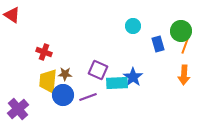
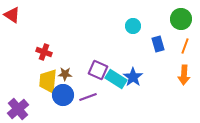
green circle: moved 12 px up
cyan rectangle: moved 1 px left, 4 px up; rotated 35 degrees clockwise
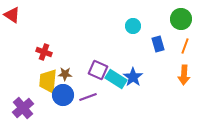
purple cross: moved 5 px right, 1 px up
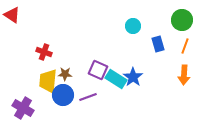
green circle: moved 1 px right, 1 px down
purple cross: rotated 20 degrees counterclockwise
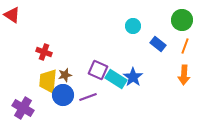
blue rectangle: rotated 35 degrees counterclockwise
brown star: moved 1 px down; rotated 16 degrees counterclockwise
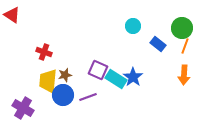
green circle: moved 8 px down
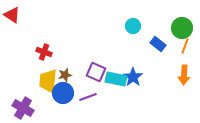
purple square: moved 2 px left, 2 px down
cyan rectangle: rotated 20 degrees counterclockwise
blue circle: moved 2 px up
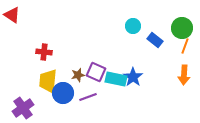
blue rectangle: moved 3 px left, 4 px up
red cross: rotated 14 degrees counterclockwise
brown star: moved 13 px right
purple cross: rotated 25 degrees clockwise
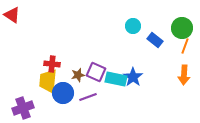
red cross: moved 8 px right, 12 px down
purple cross: rotated 15 degrees clockwise
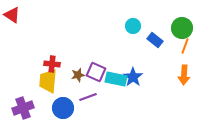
blue circle: moved 15 px down
